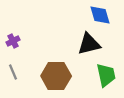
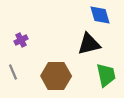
purple cross: moved 8 px right, 1 px up
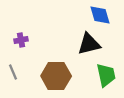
purple cross: rotated 16 degrees clockwise
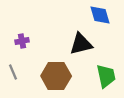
purple cross: moved 1 px right, 1 px down
black triangle: moved 8 px left
green trapezoid: moved 1 px down
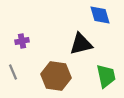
brown hexagon: rotated 8 degrees clockwise
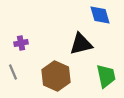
purple cross: moved 1 px left, 2 px down
brown hexagon: rotated 16 degrees clockwise
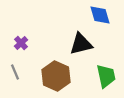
purple cross: rotated 32 degrees counterclockwise
gray line: moved 2 px right
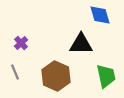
black triangle: rotated 15 degrees clockwise
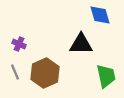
purple cross: moved 2 px left, 1 px down; rotated 24 degrees counterclockwise
brown hexagon: moved 11 px left, 3 px up; rotated 12 degrees clockwise
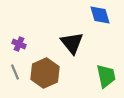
black triangle: moved 9 px left, 1 px up; rotated 50 degrees clockwise
